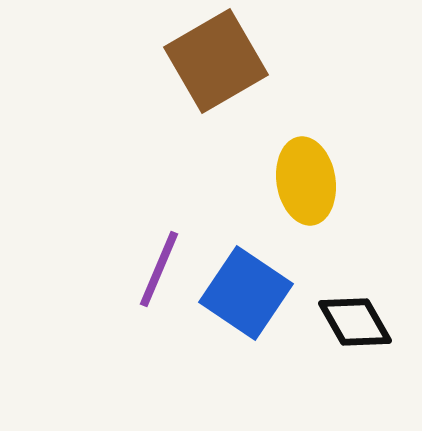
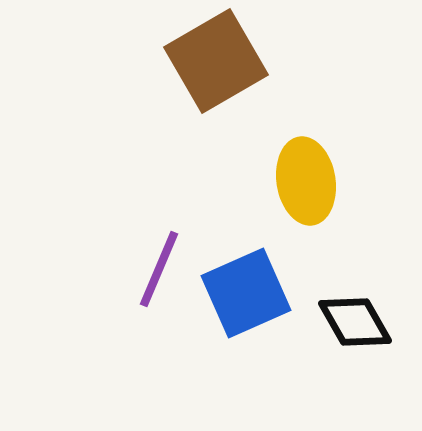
blue square: rotated 32 degrees clockwise
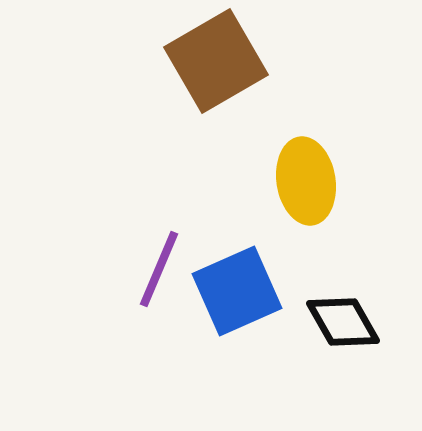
blue square: moved 9 px left, 2 px up
black diamond: moved 12 px left
